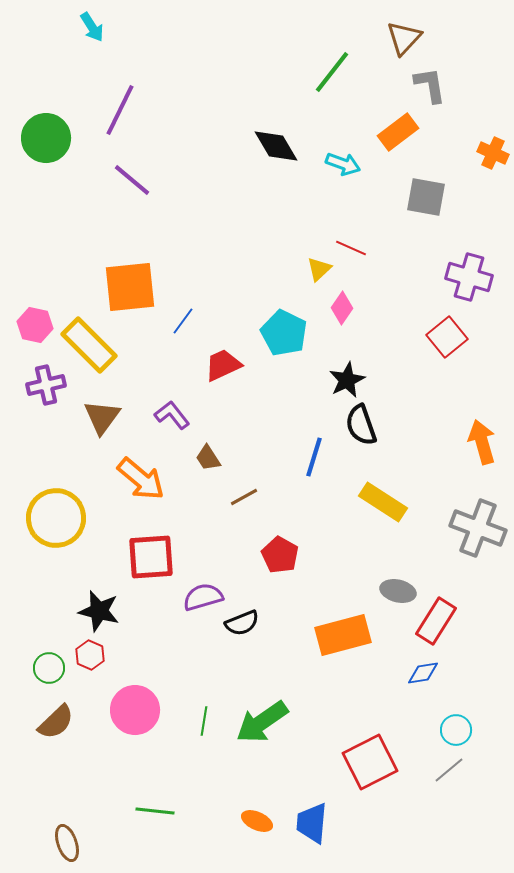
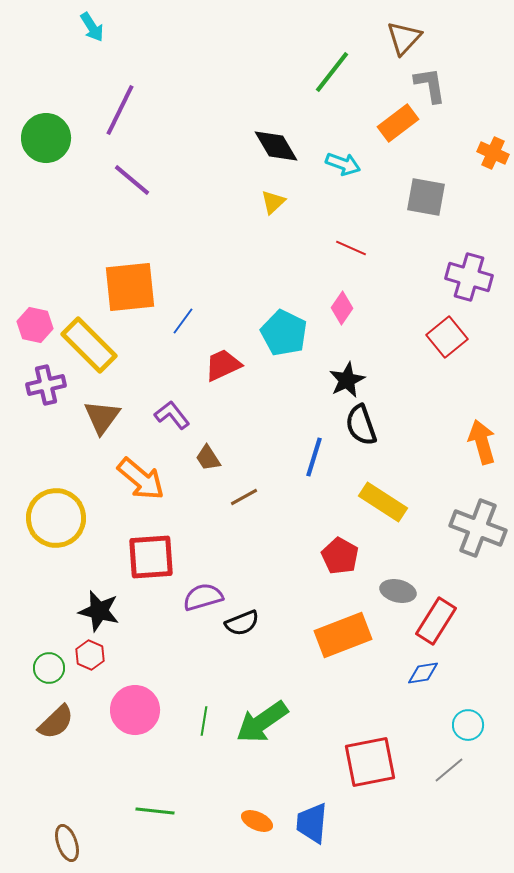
orange rectangle at (398, 132): moved 9 px up
yellow triangle at (319, 269): moved 46 px left, 67 px up
red pentagon at (280, 555): moved 60 px right, 1 px down
orange rectangle at (343, 635): rotated 6 degrees counterclockwise
cyan circle at (456, 730): moved 12 px right, 5 px up
red square at (370, 762): rotated 16 degrees clockwise
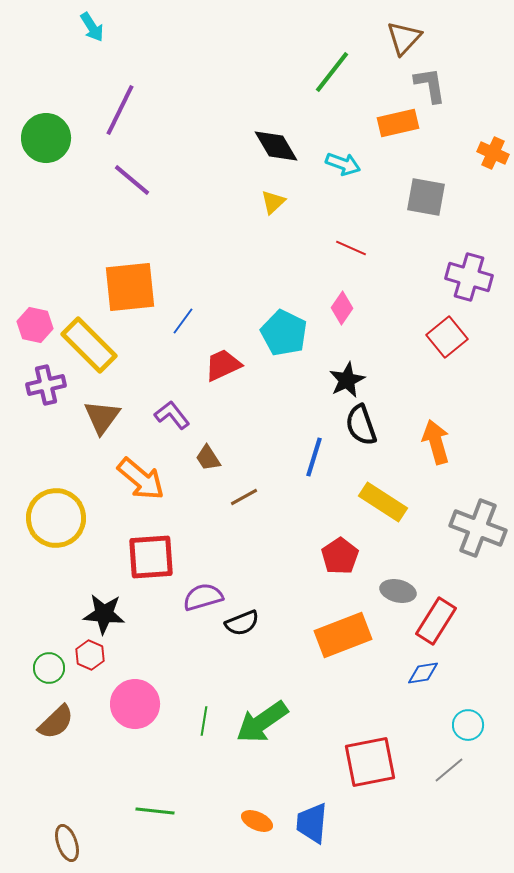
orange rectangle at (398, 123): rotated 24 degrees clockwise
orange arrow at (482, 442): moved 46 px left
red pentagon at (340, 556): rotated 9 degrees clockwise
black star at (99, 611): moved 5 px right, 3 px down; rotated 9 degrees counterclockwise
pink circle at (135, 710): moved 6 px up
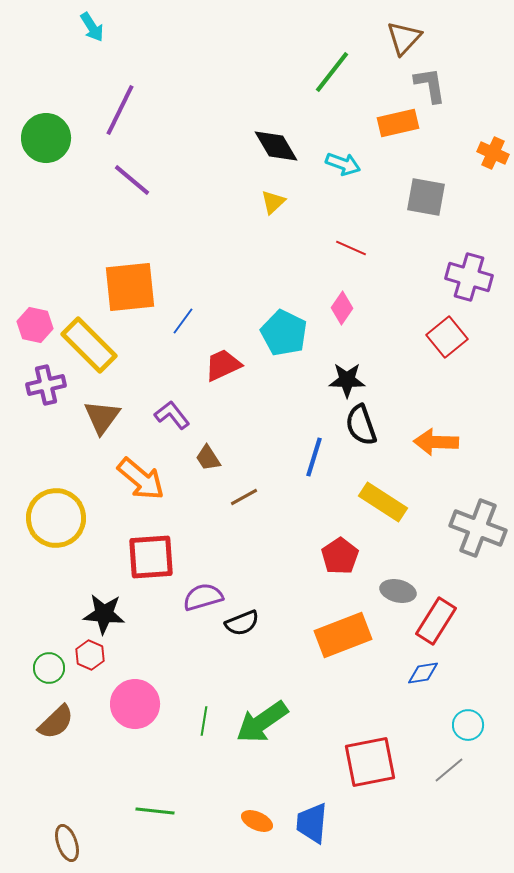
black star at (347, 380): rotated 27 degrees clockwise
orange arrow at (436, 442): rotated 72 degrees counterclockwise
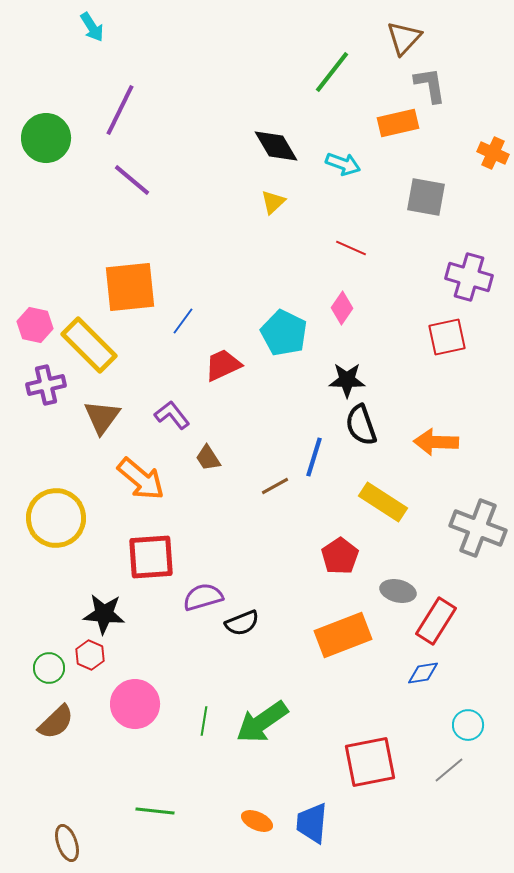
red square at (447, 337): rotated 27 degrees clockwise
brown line at (244, 497): moved 31 px right, 11 px up
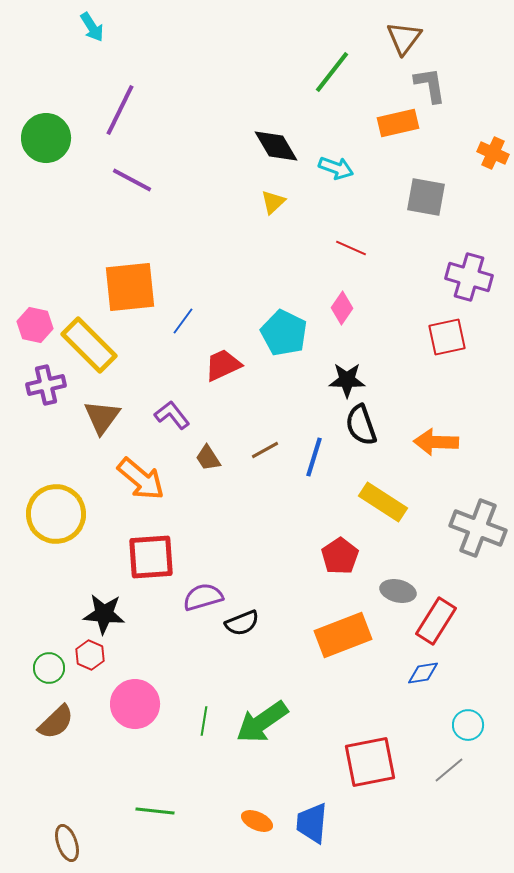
brown triangle at (404, 38): rotated 6 degrees counterclockwise
cyan arrow at (343, 164): moved 7 px left, 4 px down
purple line at (132, 180): rotated 12 degrees counterclockwise
brown line at (275, 486): moved 10 px left, 36 px up
yellow circle at (56, 518): moved 4 px up
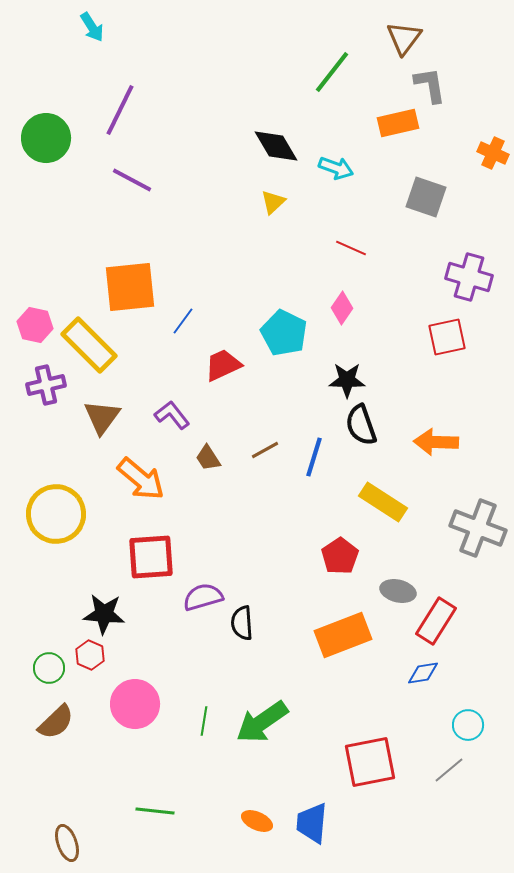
gray square at (426, 197): rotated 9 degrees clockwise
black semicircle at (242, 623): rotated 108 degrees clockwise
